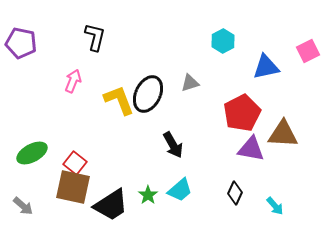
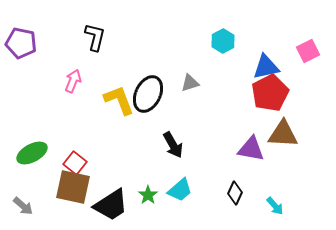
red pentagon: moved 28 px right, 20 px up
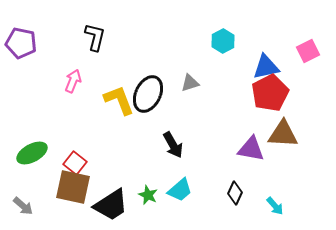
green star: rotated 12 degrees counterclockwise
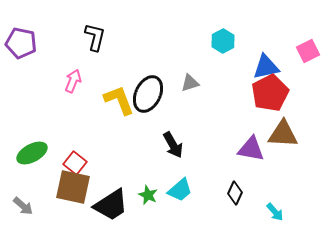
cyan arrow: moved 6 px down
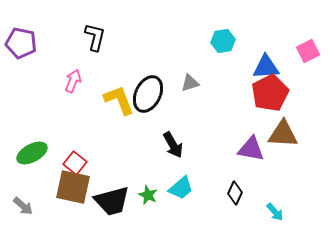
cyan hexagon: rotated 20 degrees clockwise
blue triangle: rotated 8 degrees clockwise
cyan trapezoid: moved 1 px right, 2 px up
black trapezoid: moved 1 px right, 4 px up; rotated 18 degrees clockwise
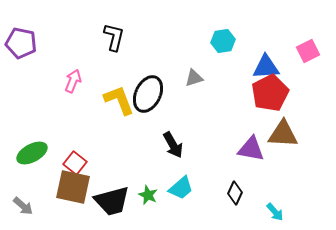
black L-shape: moved 19 px right
gray triangle: moved 4 px right, 5 px up
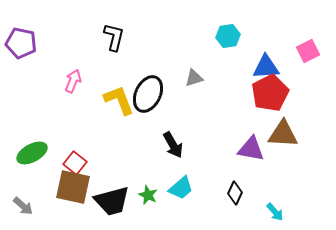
cyan hexagon: moved 5 px right, 5 px up
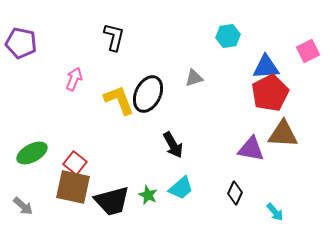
pink arrow: moved 1 px right, 2 px up
